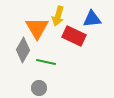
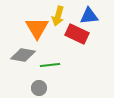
blue triangle: moved 3 px left, 3 px up
red rectangle: moved 3 px right, 2 px up
gray diamond: moved 5 px down; rotated 70 degrees clockwise
green line: moved 4 px right, 3 px down; rotated 18 degrees counterclockwise
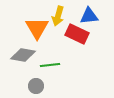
gray circle: moved 3 px left, 2 px up
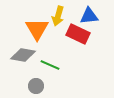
orange triangle: moved 1 px down
red rectangle: moved 1 px right
green line: rotated 30 degrees clockwise
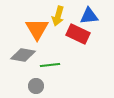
green line: rotated 30 degrees counterclockwise
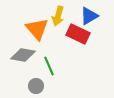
blue triangle: rotated 24 degrees counterclockwise
orange triangle: rotated 10 degrees counterclockwise
green line: moved 1 px left, 1 px down; rotated 72 degrees clockwise
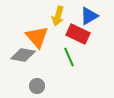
orange triangle: moved 8 px down
green line: moved 20 px right, 9 px up
gray circle: moved 1 px right
